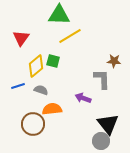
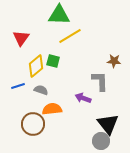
gray L-shape: moved 2 px left, 2 px down
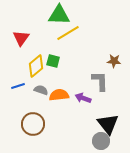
yellow line: moved 2 px left, 3 px up
orange semicircle: moved 7 px right, 14 px up
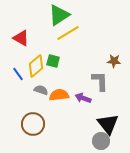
green triangle: rotated 35 degrees counterclockwise
red triangle: rotated 36 degrees counterclockwise
blue line: moved 12 px up; rotated 72 degrees clockwise
